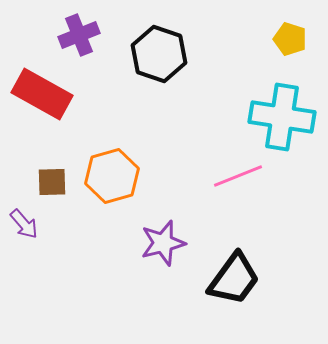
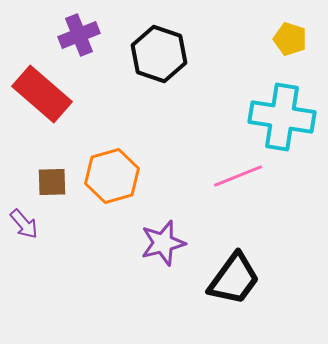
red rectangle: rotated 12 degrees clockwise
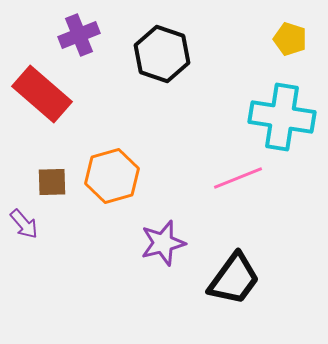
black hexagon: moved 3 px right
pink line: moved 2 px down
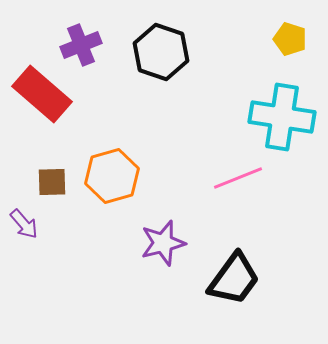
purple cross: moved 2 px right, 10 px down
black hexagon: moved 1 px left, 2 px up
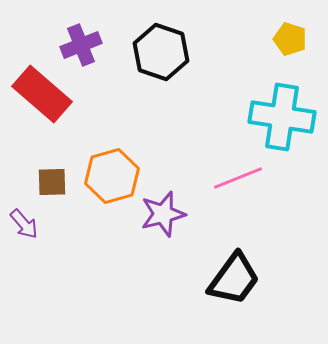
purple star: moved 29 px up
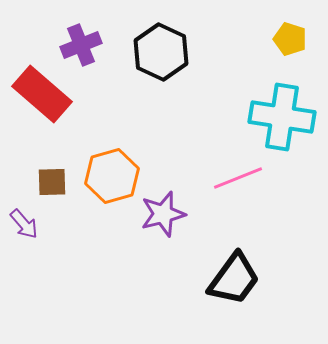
black hexagon: rotated 6 degrees clockwise
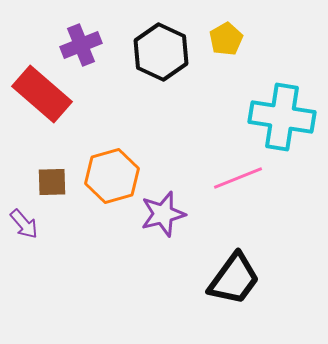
yellow pentagon: moved 64 px left; rotated 24 degrees clockwise
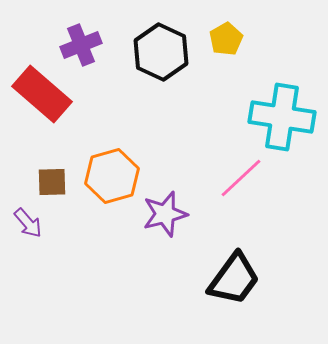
pink line: moved 3 px right; rotated 21 degrees counterclockwise
purple star: moved 2 px right
purple arrow: moved 4 px right, 1 px up
